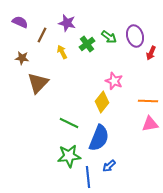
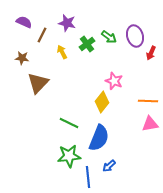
purple semicircle: moved 4 px right
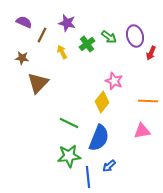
pink triangle: moved 8 px left, 7 px down
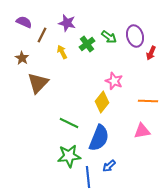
brown star: rotated 24 degrees clockwise
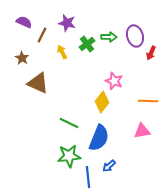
green arrow: rotated 35 degrees counterclockwise
brown triangle: rotated 50 degrees counterclockwise
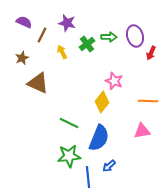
brown star: rotated 16 degrees clockwise
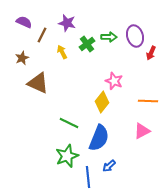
pink triangle: rotated 18 degrees counterclockwise
green star: moved 2 px left; rotated 15 degrees counterclockwise
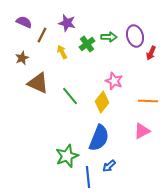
green line: moved 1 px right, 27 px up; rotated 24 degrees clockwise
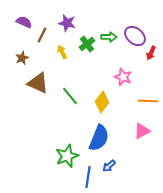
purple ellipse: rotated 35 degrees counterclockwise
pink star: moved 9 px right, 4 px up
blue line: rotated 15 degrees clockwise
